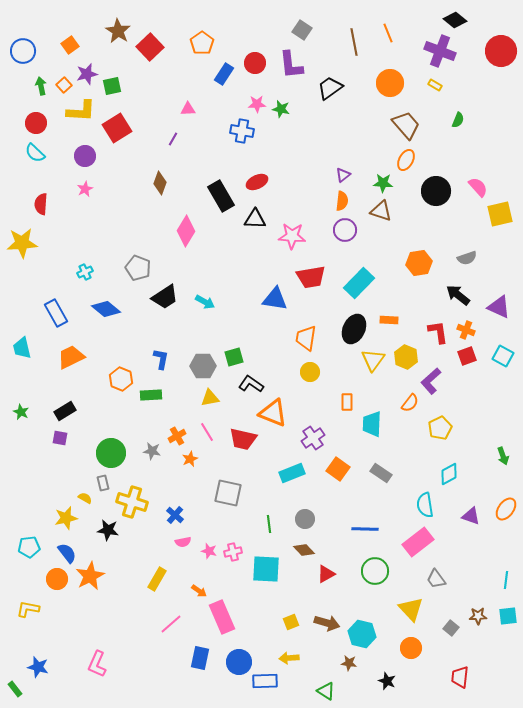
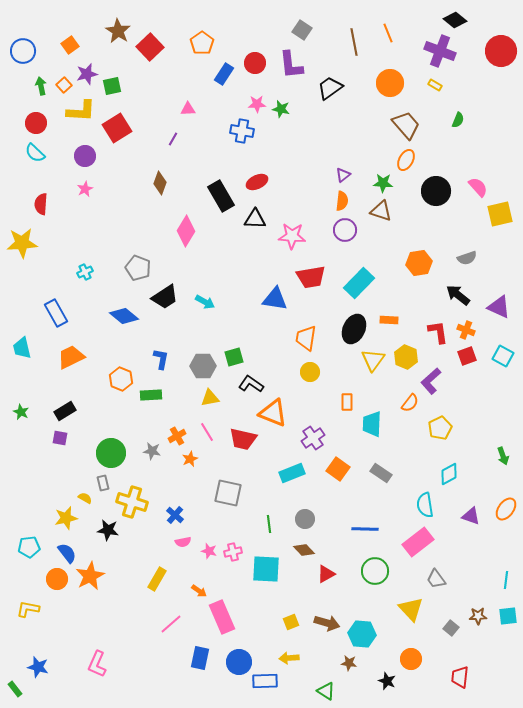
blue diamond at (106, 309): moved 18 px right, 7 px down
cyan hexagon at (362, 634): rotated 8 degrees counterclockwise
orange circle at (411, 648): moved 11 px down
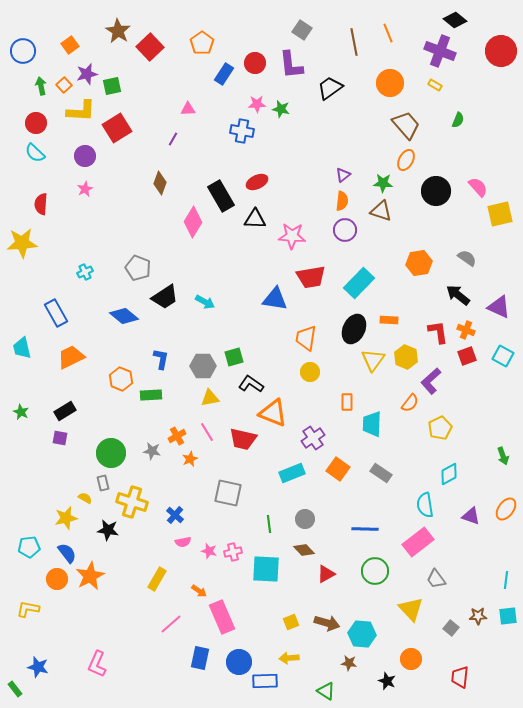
pink diamond at (186, 231): moved 7 px right, 9 px up
gray semicircle at (467, 258): rotated 126 degrees counterclockwise
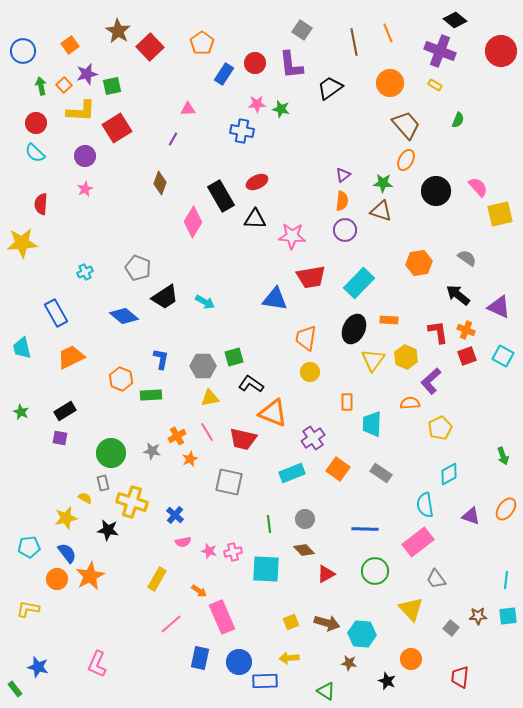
orange semicircle at (410, 403): rotated 132 degrees counterclockwise
gray square at (228, 493): moved 1 px right, 11 px up
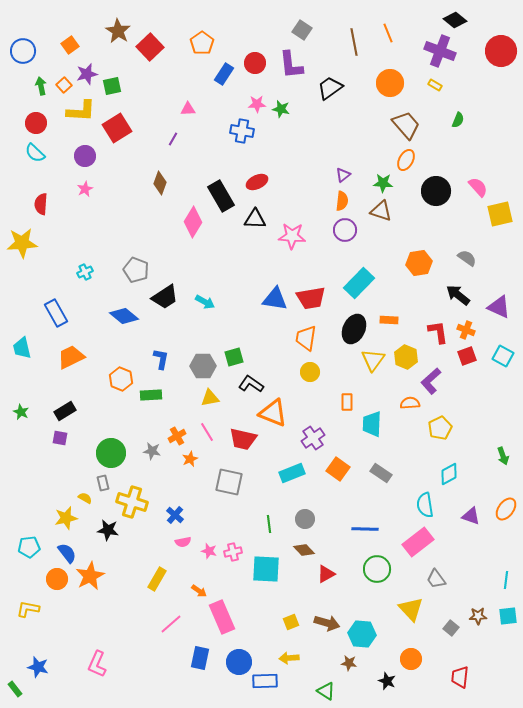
gray pentagon at (138, 268): moved 2 px left, 2 px down
red trapezoid at (311, 277): moved 21 px down
green circle at (375, 571): moved 2 px right, 2 px up
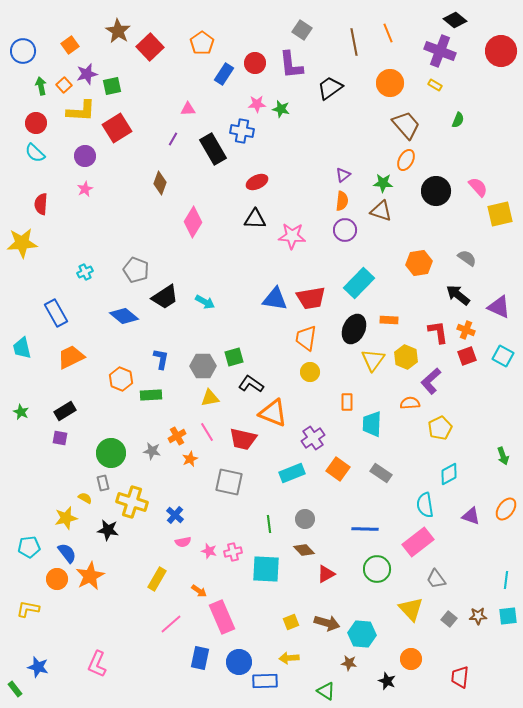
black rectangle at (221, 196): moved 8 px left, 47 px up
gray square at (451, 628): moved 2 px left, 9 px up
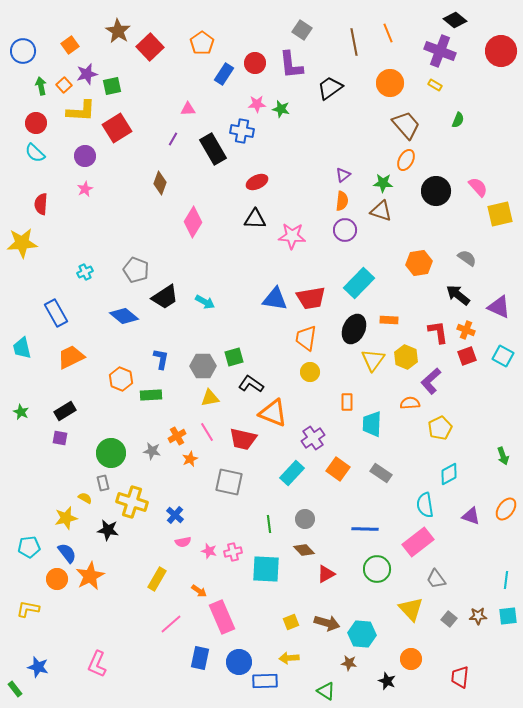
cyan rectangle at (292, 473): rotated 25 degrees counterclockwise
